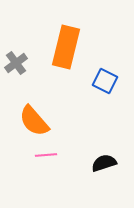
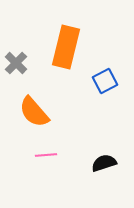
gray cross: rotated 10 degrees counterclockwise
blue square: rotated 35 degrees clockwise
orange semicircle: moved 9 px up
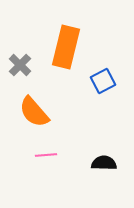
gray cross: moved 4 px right, 2 px down
blue square: moved 2 px left
black semicircle: rotated 20 degrees clockwise
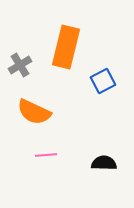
gray cross: rotated 15 degrees clockwise
orange semicircle: rotated 24 degrees counterclockwise
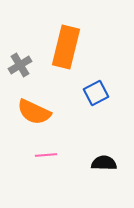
blue square: moved 7 px left, 12 px down
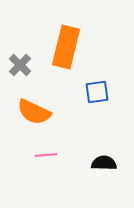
gray cross: rotated 15 degrees counterclockwise
blue square: moved 1 px right, 1 px up; rotated 20 degrees clockwise
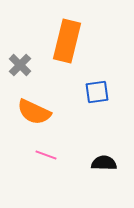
orange rectangle: moved 1 px right, 6 px up
pink line: rotated 25 degrees clockwise
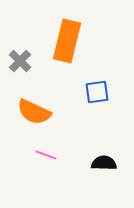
gray cross: moved 4 px up
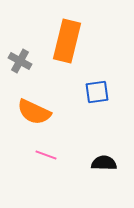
gray cross: rotated 15 degrees counterclockwise
